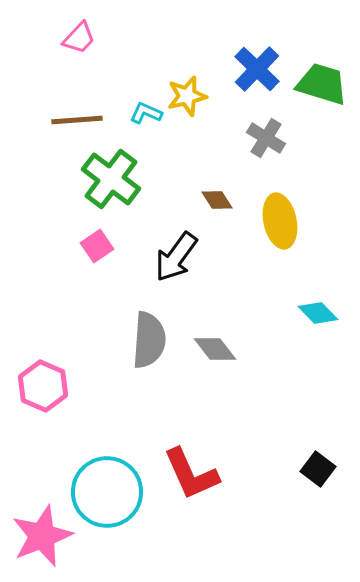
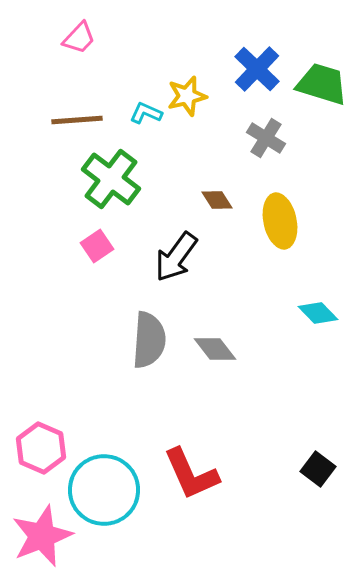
pink hexagon: moved 2 px left, 62 px down
cyan circle: moved 3 px left, 2 px up
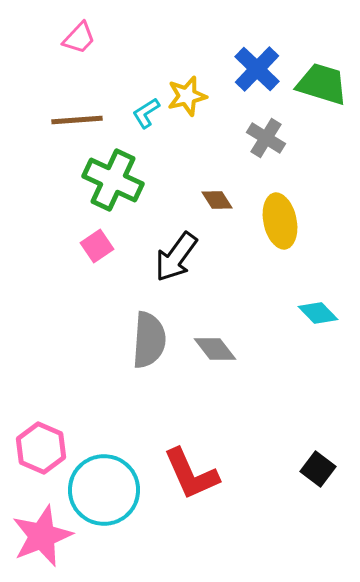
cyan L-shape: rotated 56 degrees counterclockwise
green cross: moved 2 px right, 1 px down; rotated 12 degrees counterclockwise
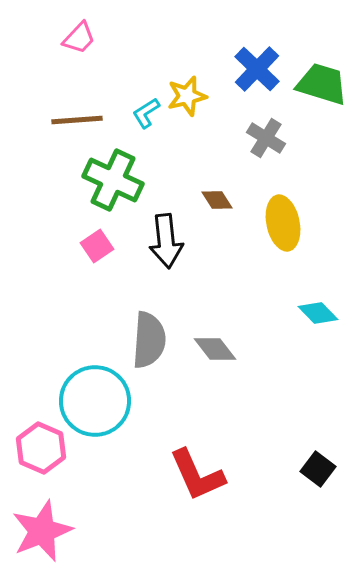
yellow ellipse: moved 3 px right, 2 px down
black arrow: moved 10 px left, 16 px up; rotated 42 degrees counterclockwise
red L-shape: moved 6 px right, 1 px down
cyan circle: moved 9 px left, 89 px up
pink star: moved 5 px up
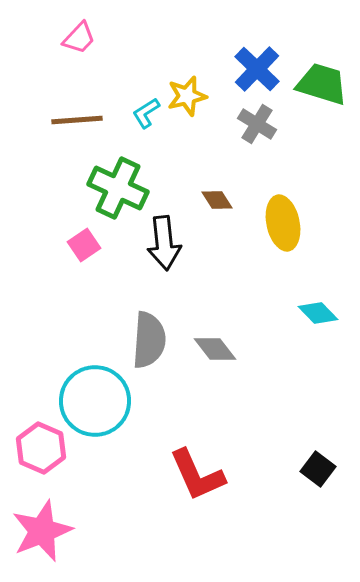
gray cross: moved 9 px left, 14 px up
green cross: moved 5 px right, 8 px down
black arrow: moved 2 px left, 2 px down
pink square: moved 13 px left, 1 px up
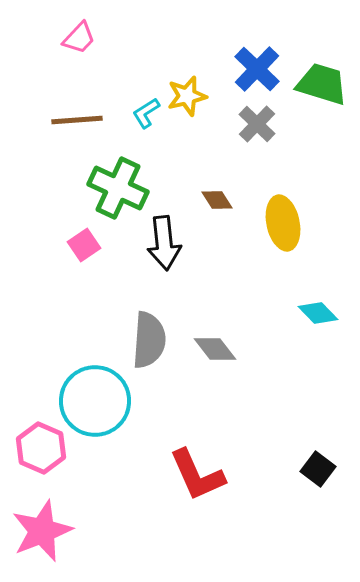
gray cross: rotated 12 degrees clockwise
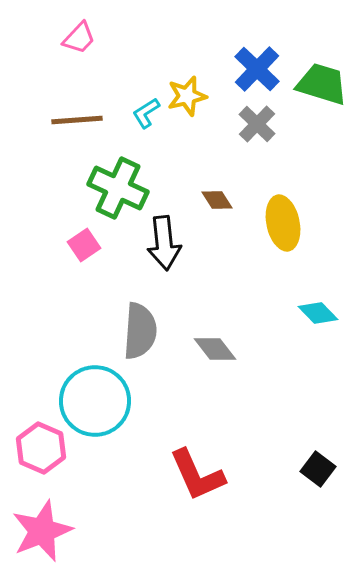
gray semicircle: moved 9 px left, 9 px up
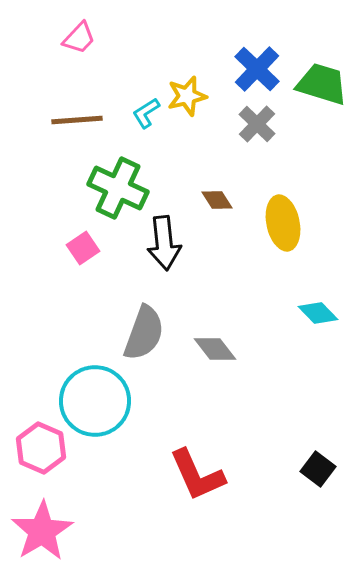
pink square: moved 1 px left, 3 px down
gray semicircle: moved 4 px right, 2 px down; rotated 16 degrees clockwise
pink star: rotated 10 degrees counterclockwise
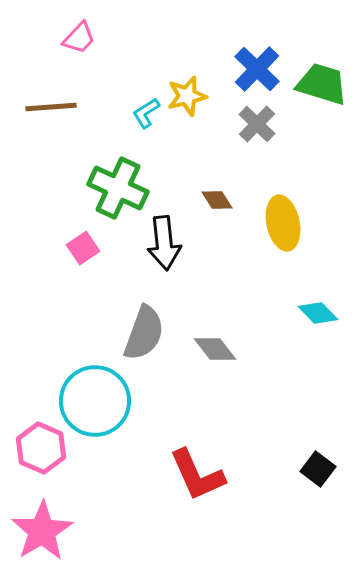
brown line: moved 26 px left, 13 px up
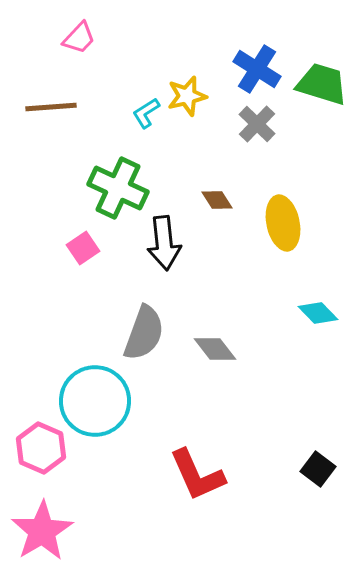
blue cross: rotated 12 degrees counterclockwise
